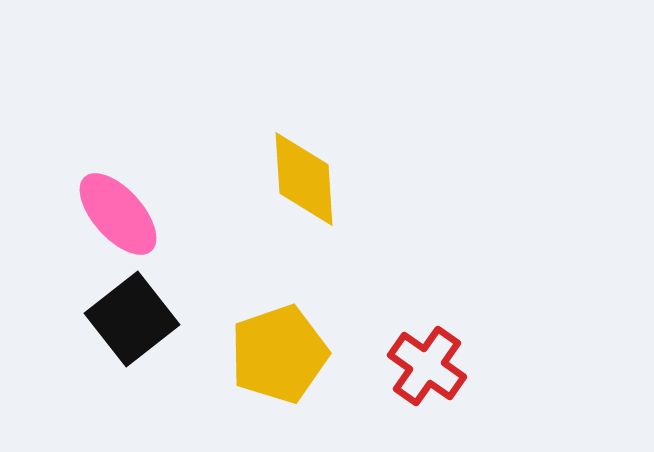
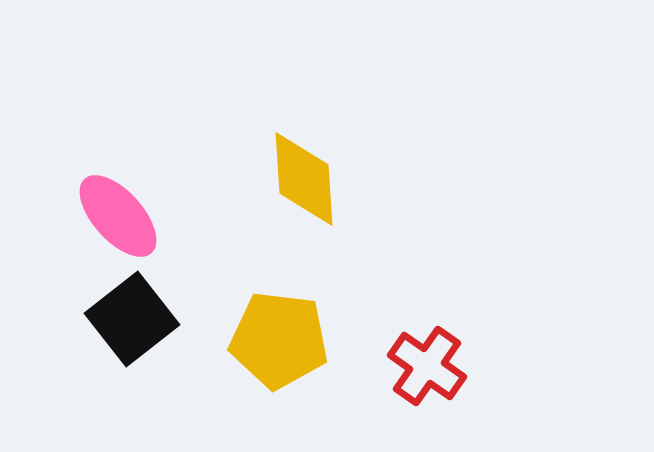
pink ellipse: moved 2 px down
yellow pentagon: moved 14 px up; rotated 26 degrees clockwise
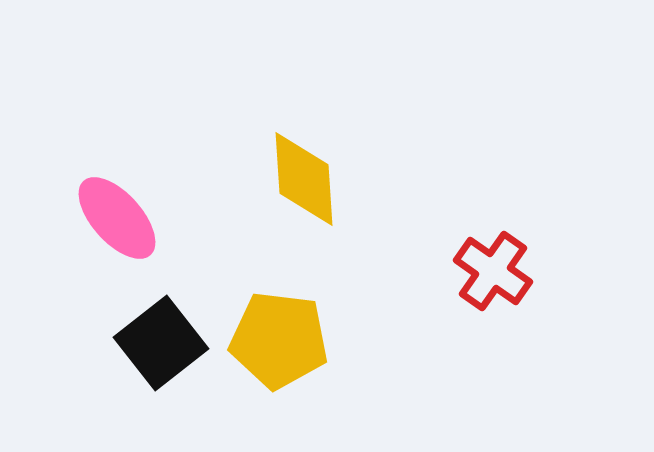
pink ellipse: moved 1 px left, 2 px down
black square: moved 29 px right, 24 px down
red cross: moved 66 px right, 95 px up
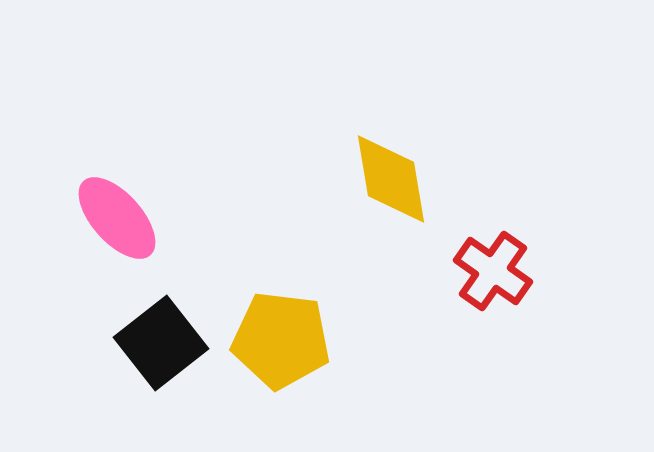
yellow diamond: moved 87 px right; rotated 6 degrees counterclockwise
yellow pentagon: moved 2 px right
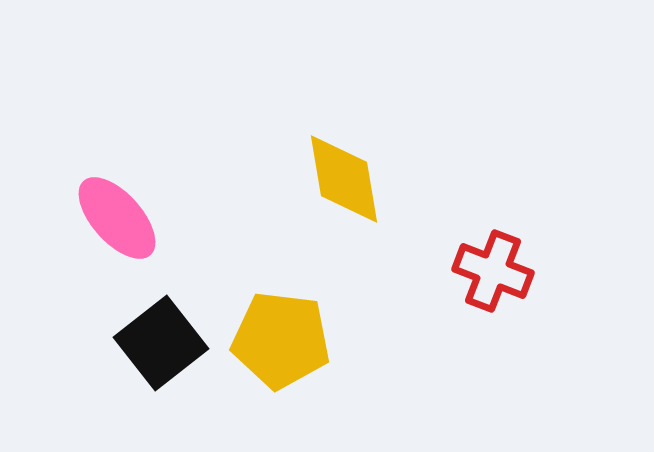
yellow diamond: moved 47 px left
red cross: rotated 14 degrees counterclockwise
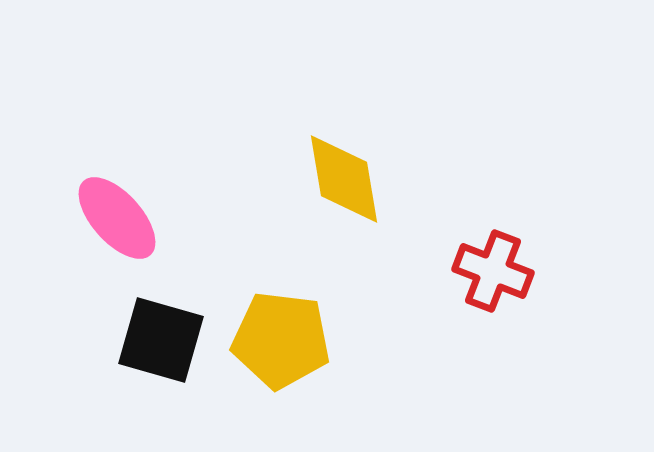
black square: moved 3 px up; rotated 36 degrees counterclockwise
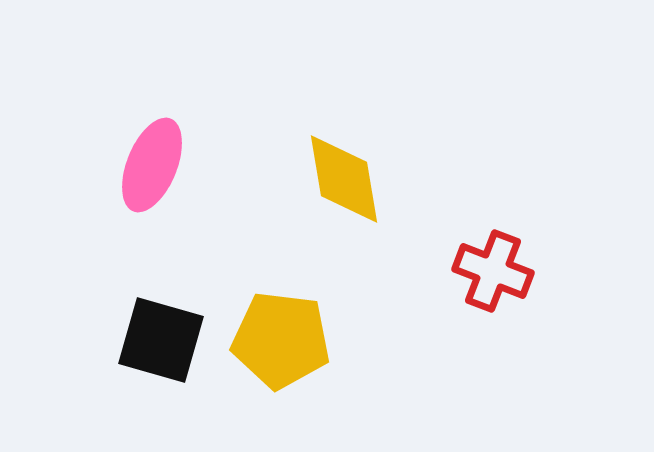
pink ellipse: moved 35 px right, 53 px up; rotated 64 degrees clockwise
